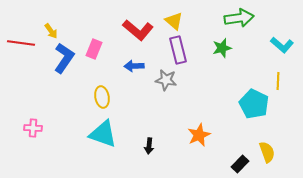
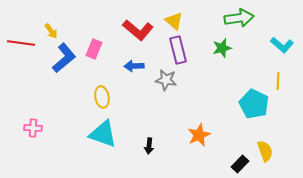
blue L-shape: rotated 16 degrees clockwise
yellow semicircle: moved 2 px left, 1 px up
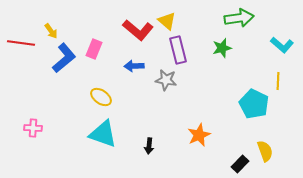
yellow triangle: moved 7 px left
yellow ellipse: moved 1 px left; rotated 45 degrees counterclockwise
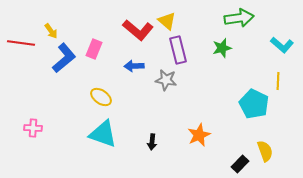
black arrow: moved 3 px right, 4 px up
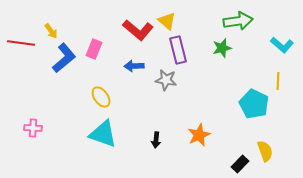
green arrow: moved 1 px left, 3 px down
yellow ellipse: rotated 20 degrees clockwise
black arrow: moved 4 px right, 2 px up
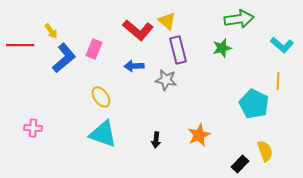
green arrow: moved 1 px right, 2 px up
red line: moved 1 px left, 2 px down; rotated 8 degrees counterclockwise
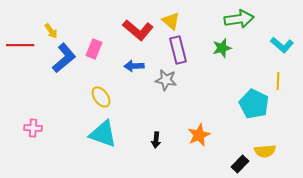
yellow triangle: moved 4 px right
yellow semicircle: rotated 105 degrees clockwise
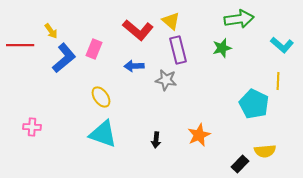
pink cross: moved 1 px left, 1 px up
